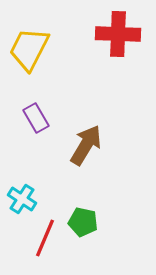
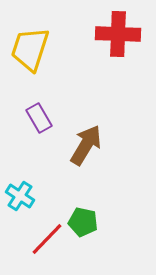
yellow trapezoid: moved 1 px right; rotated 9 degrees counterclockwise
purple rectangle: moved 3 px right
cyan cross: moved 2 px left, 3 px up
red line: moved 2 px right, 1 px down; rotated 21 degrees clockwise
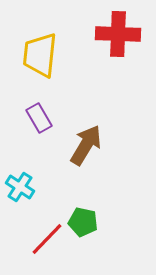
yellow trapezoid: moved 10 px right, 6 px down; rotated 12 degrees counterclockwise
cyan cross: moved 9 px up
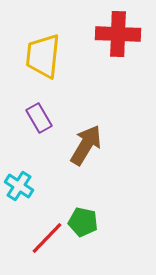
yellow trapezoid: moved 3 px right, 1 px down
cyan cross: moved 1 px left, 1 px up
red line: moved 1 px up
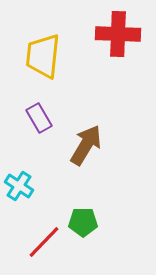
green pentagon: rotated 12 degrees counterclockwise
red line: moved 3 px left, 4 px down
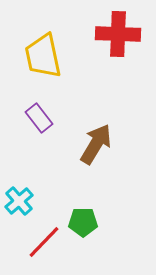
yellow trapezoid: rotated 18 degrees counterclockwise
purple rectangle: rotated 8 degrees counterclockwise
brown arrow: moved 10 px right, 1 px up
cyan cross: moved 15 px down; rotated 16 degrees clockwise
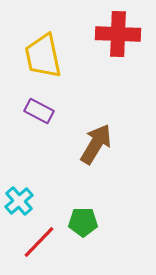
purple rectangle: moved 7 px up; rotated 24 degrees counterclockwise
red line: moved 5 px left
